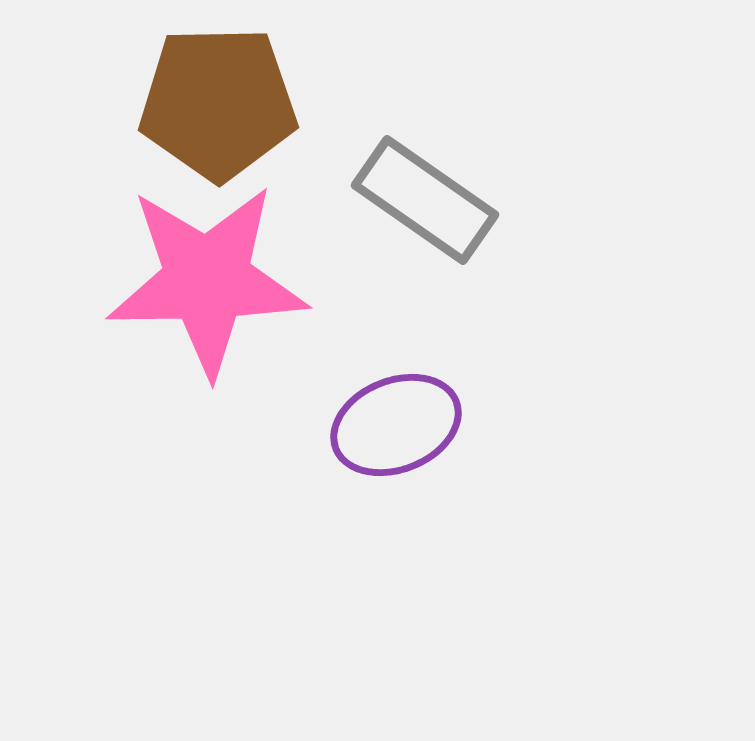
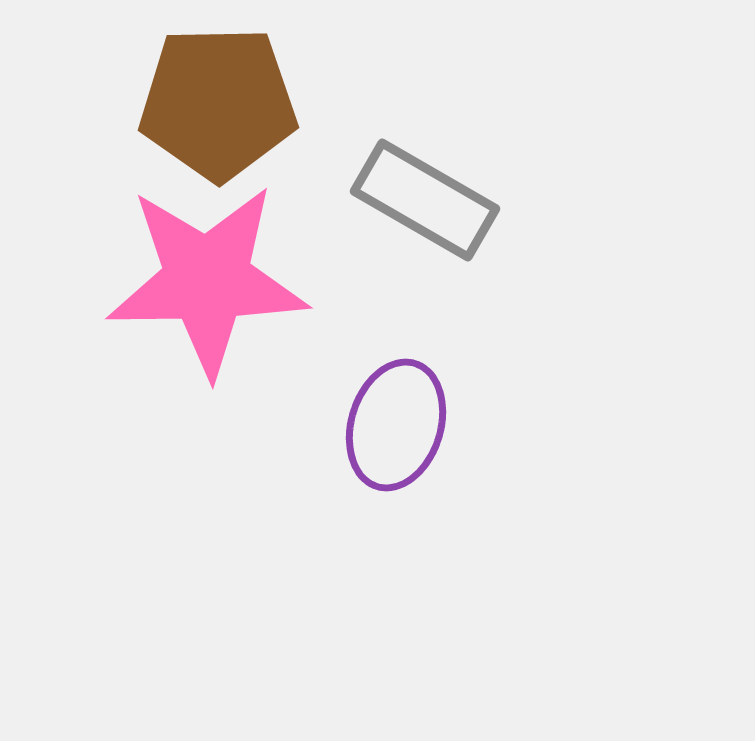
gray rectangle: rotated 5 degrees counterclockwise
purple ellipse: rotated 51 degrees counterclockwise
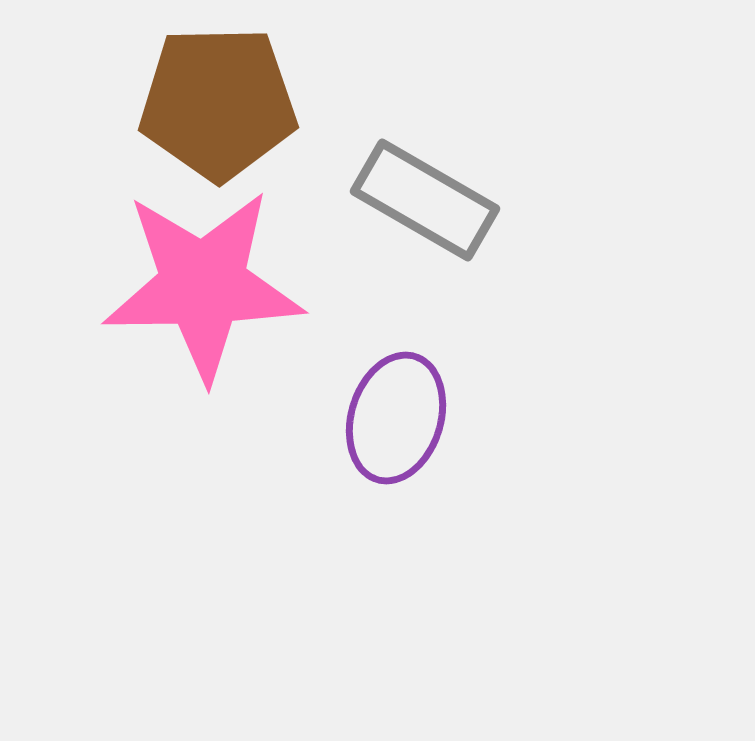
pink star: moved 4 px left, 5 px down
purple ellipse: moved 7 px up
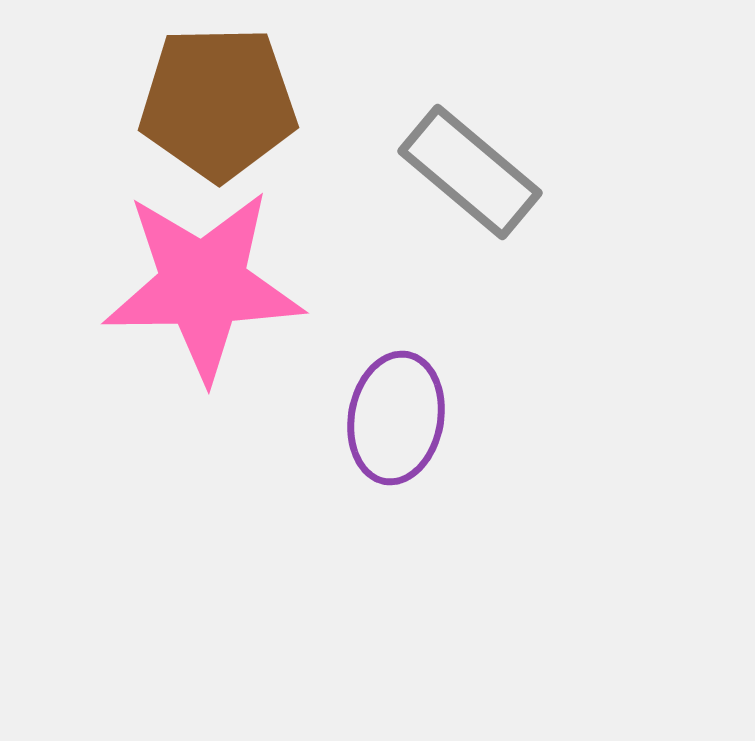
gray rectangle: moved 45 px right, 28 px up; rotated 10 degrees clockwise
purple ellipse: rotated 7 degrees counterclockwise
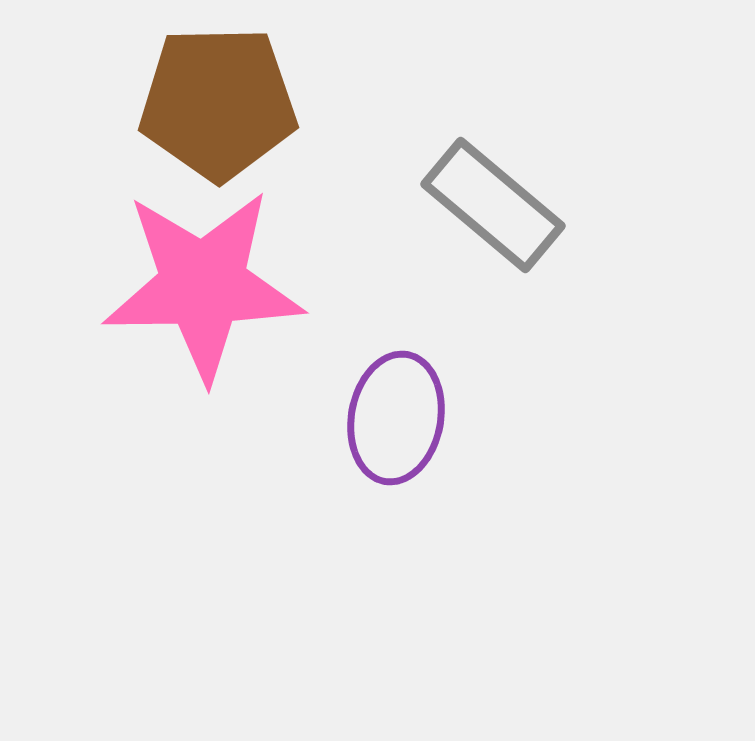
gray rectangle: moved 23 px right, 33 px down
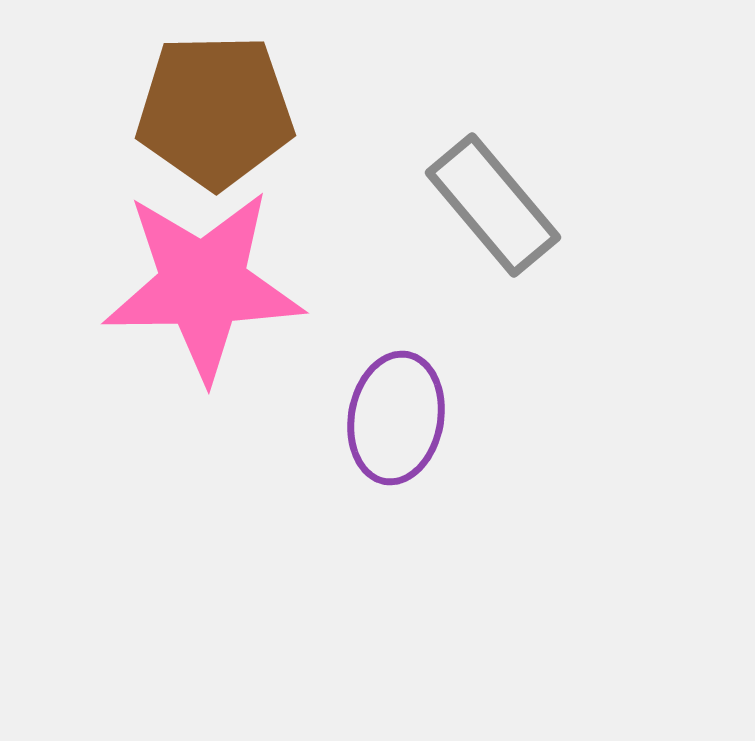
brown pentagon: moved 3 px left, 8 px down
gray rectangle: rotated 10 degrees clockwise
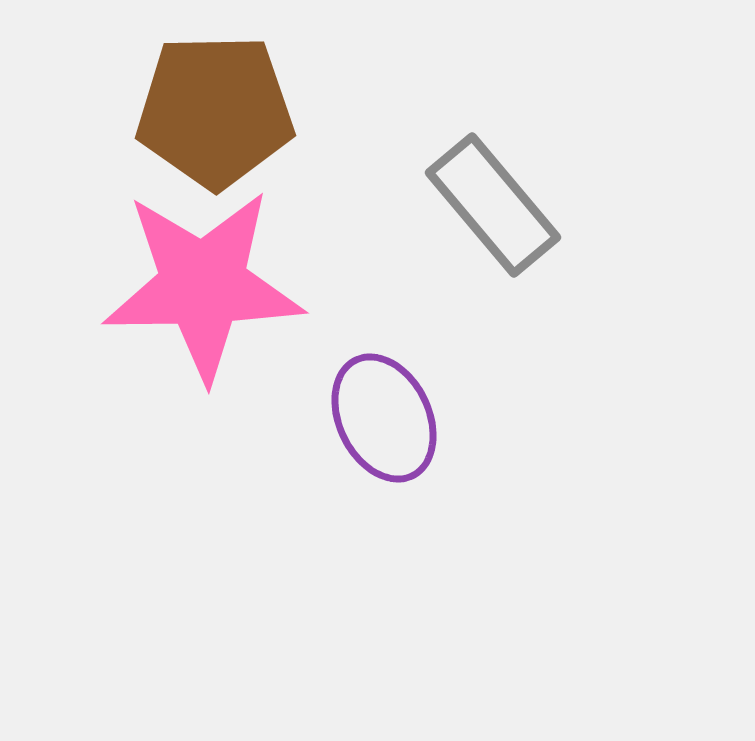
purple ellipse: moved 12 px left; rotated 36 degrees counterclockwise
